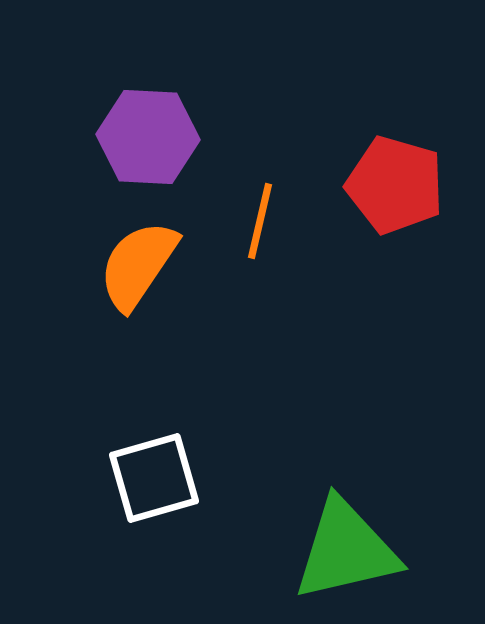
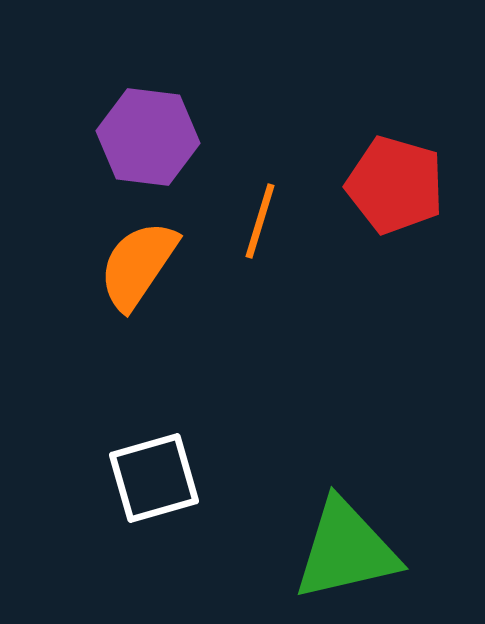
purple hexagon: rotated 4 degrees clockwise
orange line: rotated 4 degrees clockwise
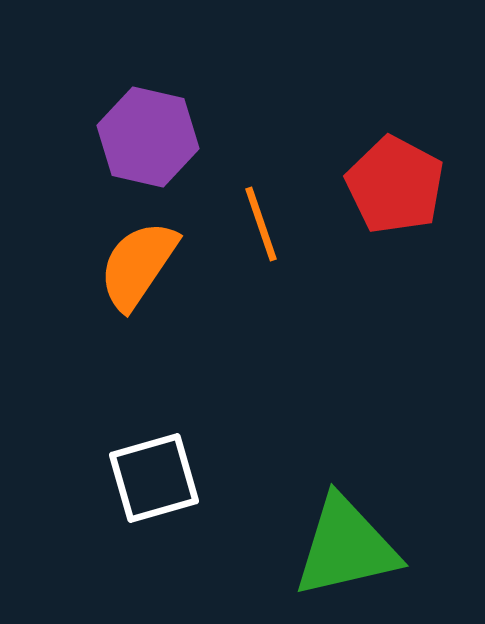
purple hexagon: rotated 6 degrees clockwise
red pentagon: rotated 12 degrees clockwise
orange line: moved 1 px right, 3 px down; rotated 36 degrees counterclockwise
green triangle: moved 3 px up
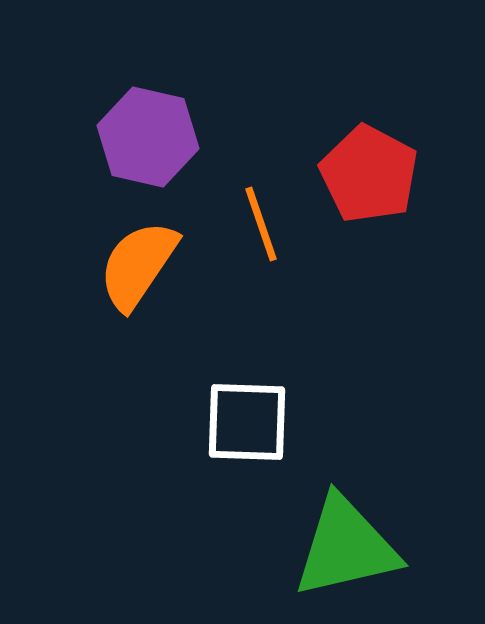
red pentagon: moved 26 px left, 11 px up
white square: moved 93 px right, 56 px up; rotated 18 degrees clockwise
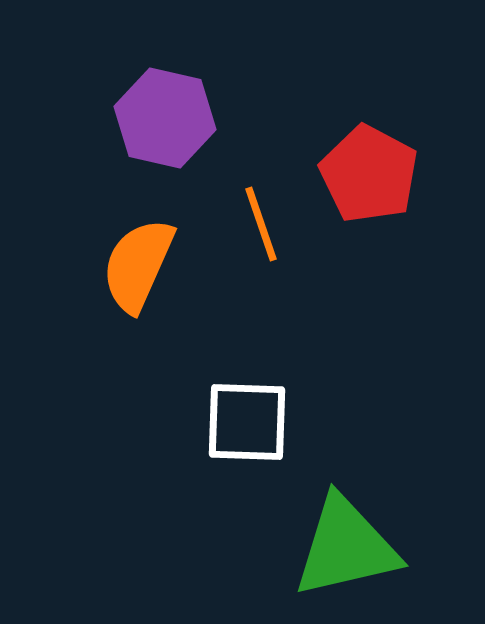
purple hexagon: moved 17 px right, 19 px up
orange semicircle: rotated 10 degrees counterclockwise
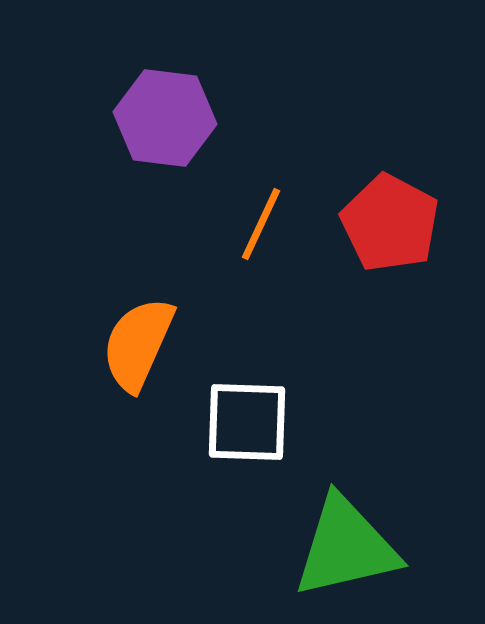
purple hexagon: rotated 6 degrees counterclockwise
red pentagon: moved 21 px right, 49 px down
orange line: rotated 44 degrees clockwise
orange semicircle: moved 79 px down
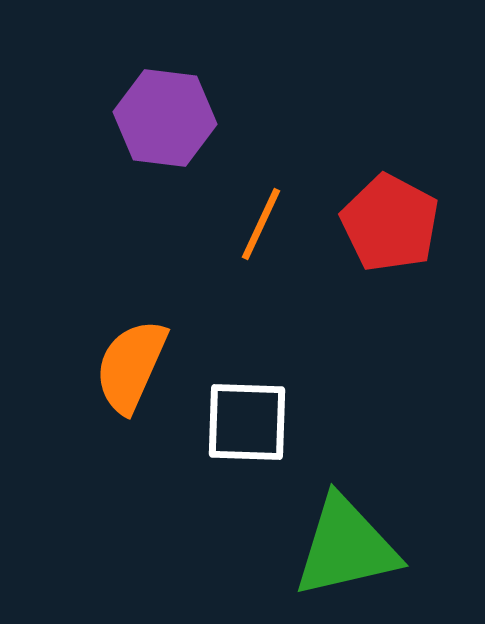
orange semicircle: moved 7 px left, 22 px down
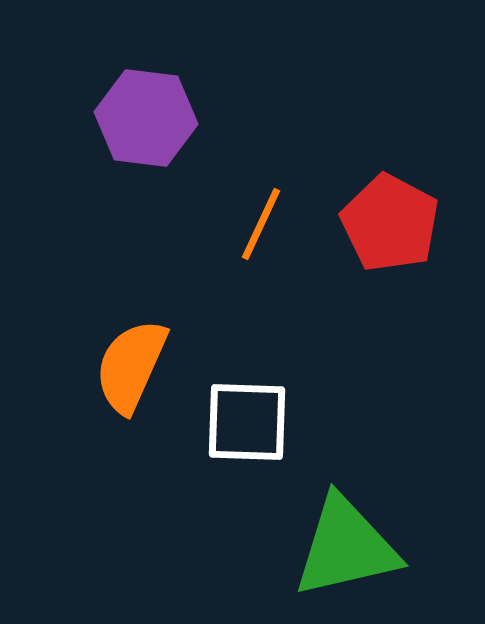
purple hexagon: moved 19 px left
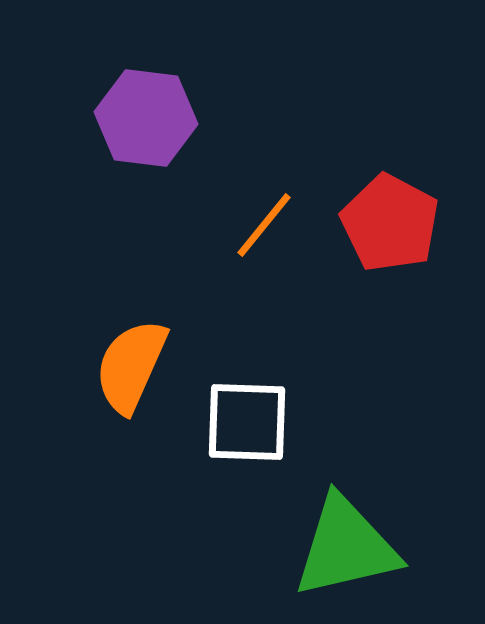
orange line: moved 3 px right, 1 px down; rotated 14 degrees clockwise
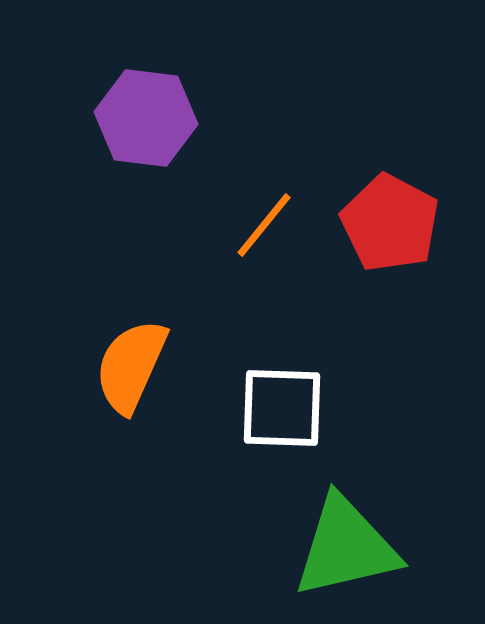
white square: moved 35 px right, 14 px up
